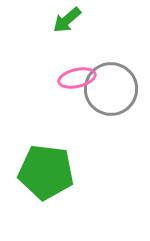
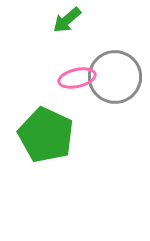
gray circle: moved 4 px right, 12 px up
green pentagon: moved 37 px up; rotated 18 degrees clockwise
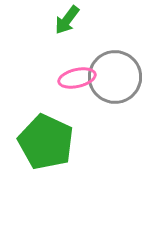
green arrow: rotated 12 degrees counterclockwise
green pentagon: moved 7 px down
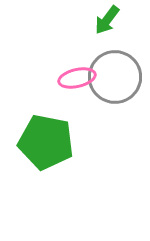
green arrow: moved 40 px right
green pentagon: rotated 14 degrees counterclockwise
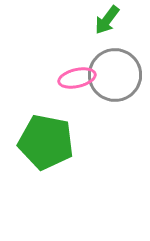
gray circle: moved 2 px up
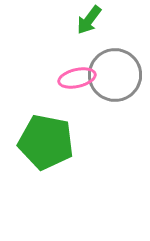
green arrow: moved 18 px left
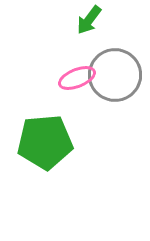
pink ellipse: rotated 9 degrees counterclockwise
green pentagon: moved 1 px left; rotated 16 degrees counterclockwise
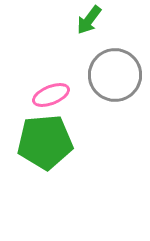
pink ellipse: moved 26 px left, 17 px down
